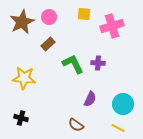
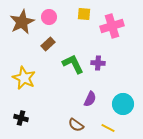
yellow star: rotated 20 degrees clockwise
yellow line: moved 10 px left
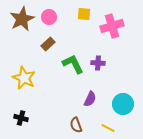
brown star: moved 3 px up
brown semicircle: rotated 35 degrees clockwise
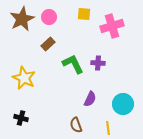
yellow line: rotated 56 degrees clockwise
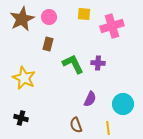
brown rectangle: rotated 32 degrees counterclockwise
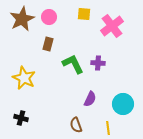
pink cross: rotated 20 degrees counterclockwise
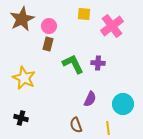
pink circle: moved 9 px down
